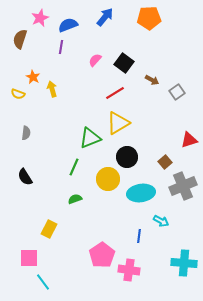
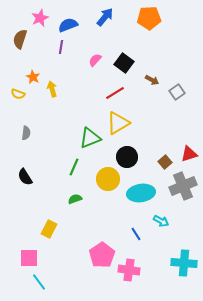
red triangle: moved 14 px down
blue line: moved 3 px left, 2 px up; rotated 40 degrees counterclockwise
cyan line: moved 4 px left
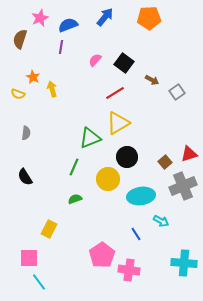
cyan ellipse: moved 3 px down
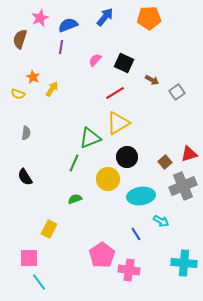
black square: rotated 12 degrees counterclockwise
yellow arrow: rotated 49 degrees clockwise
green line: moved 4 px up
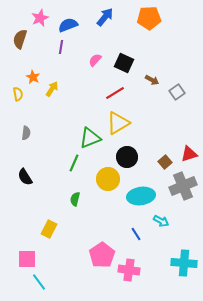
yellow semicircle: rotated 120 degrees counterclockwise
green semicircle: rotated 56 degrees counterclockwise
pink square: moved 2 px left, 1 px down
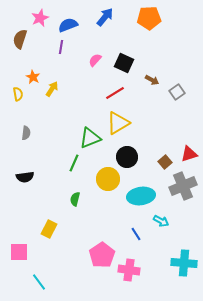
black semicircle: rotated 66 degrees counterclockwise
pink square: moved 8 px left, 7 px up
